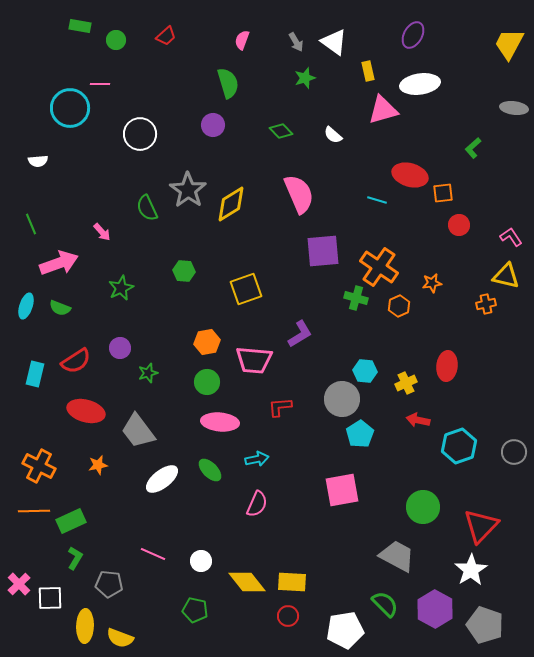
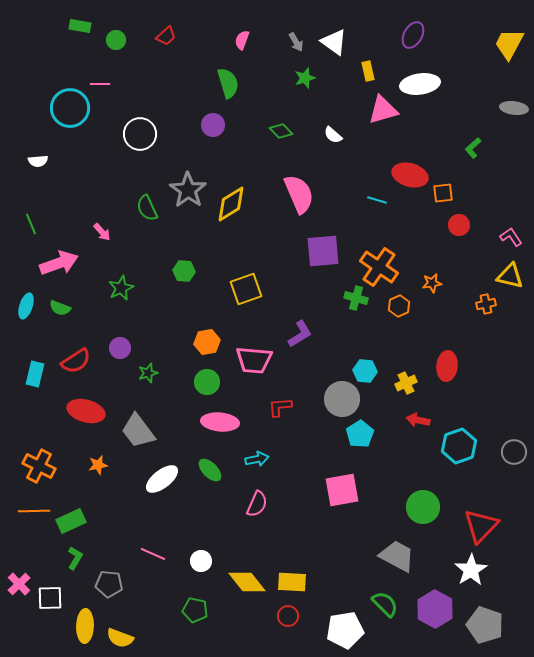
yellow triangle at (506, 276): moved 4 px right
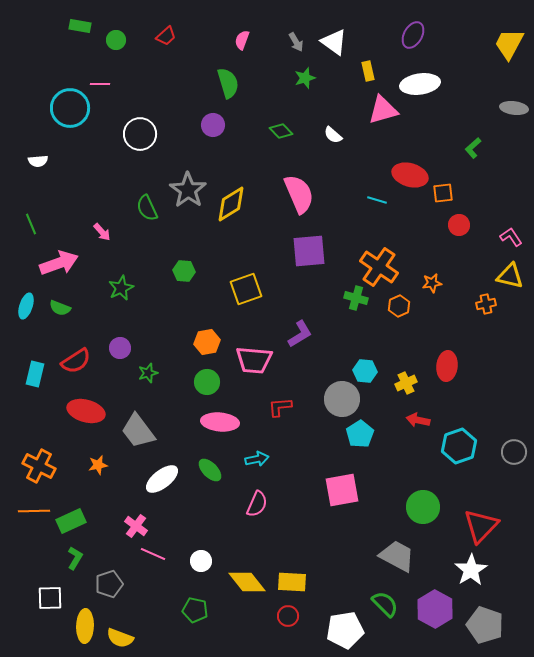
purple square at (323, 251): moved 14 px left
pink cross at (19, 584): moved 117 px right, 58 px up; rotated 10 degrees counterclockwise
gray pentagon at (109, 584): rotated 24 degrees counterclockwise
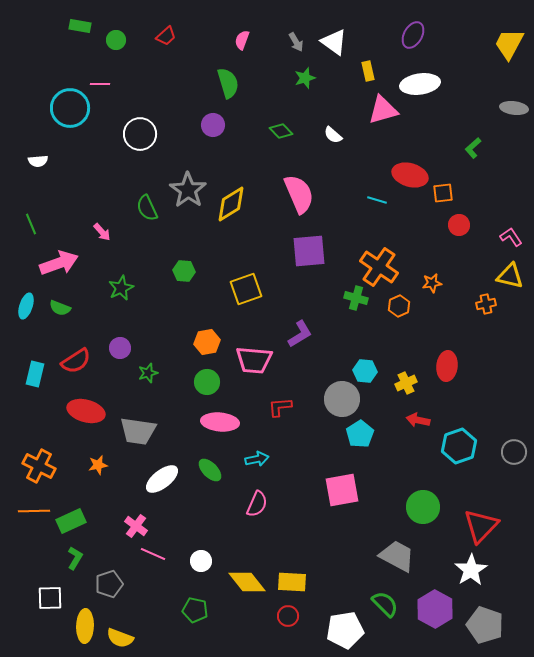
gray trapezoid at (138, 431): rotated 45 degrees counterclockwise
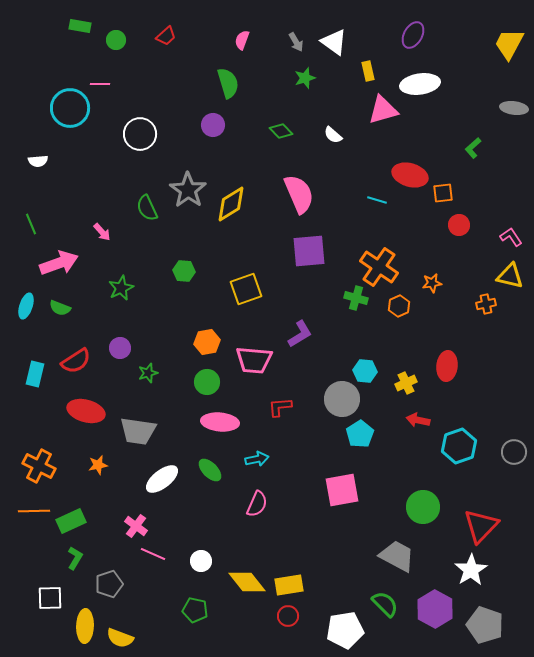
yellow rectangle at (292, 582): moved 3 px left, 3 px down; rotated 12 degrees counterclockwise
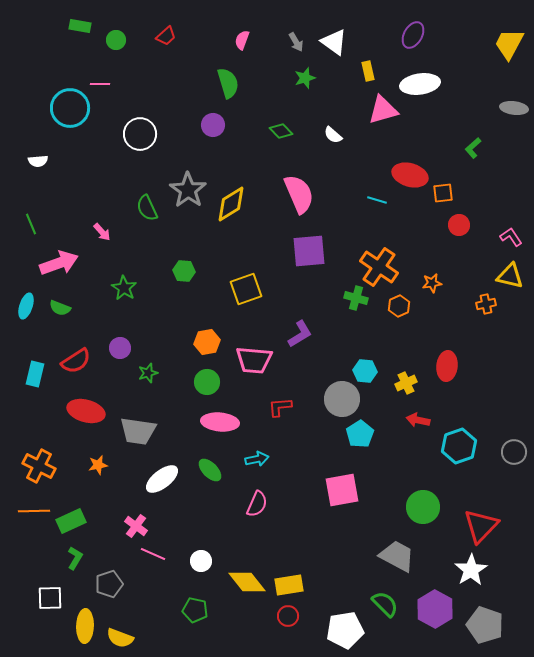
green star at (121, 288): moved 3 px right; rotated 15 degrees counterclockwise
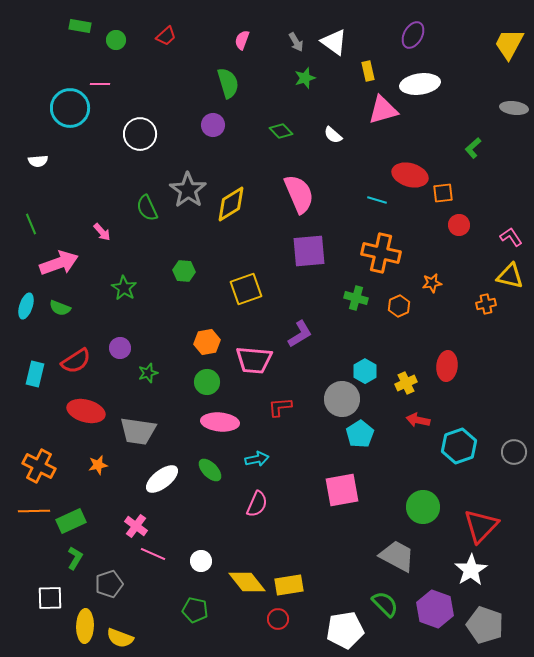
orange cross at (379, 267): moved 2 px right, 14 px up; rotated 21 degrees counterclockwise
cyan hexagon at (365, 371): rotated 25 degrees clockwise
purple hexagon at (435, 609): rotated 9 degrees counterclockwise
red circle at (288, 616): moved 10 px left, 3 px down
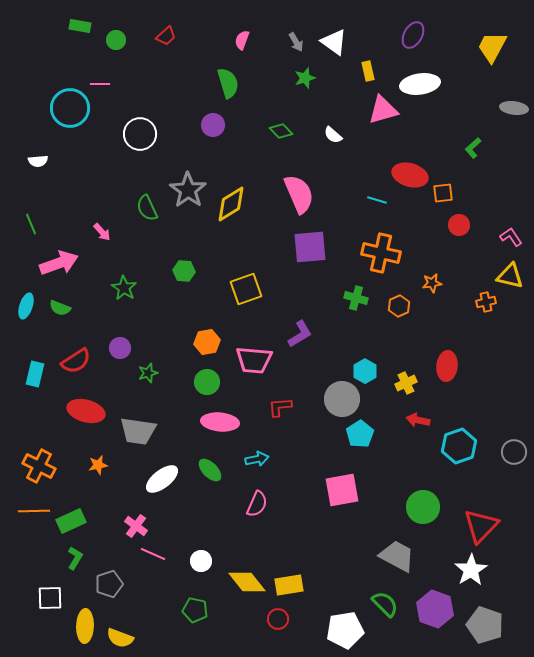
yellow trapezoid at (509, 44): moved 17 px left, 3 px down
purple square at (309, 251): moved 1 px right, 4 px up
orange cross at (486, 304): moved 2 px up
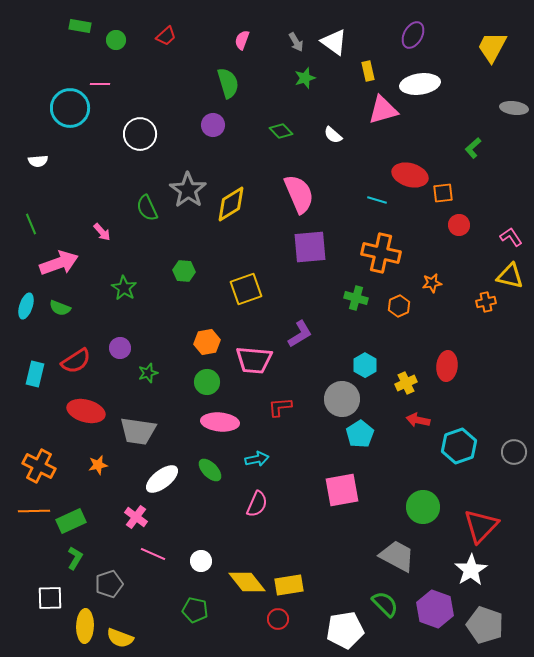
cyan hexagon at (365, 371): moved 6 px up
pink cross at (136, 526): moved 9 px up
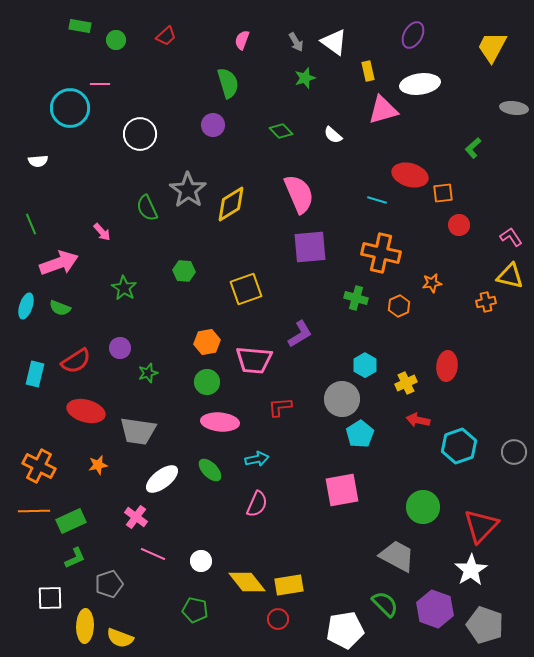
green L-shape at (75, 558): rotated 35 degrees clockwise
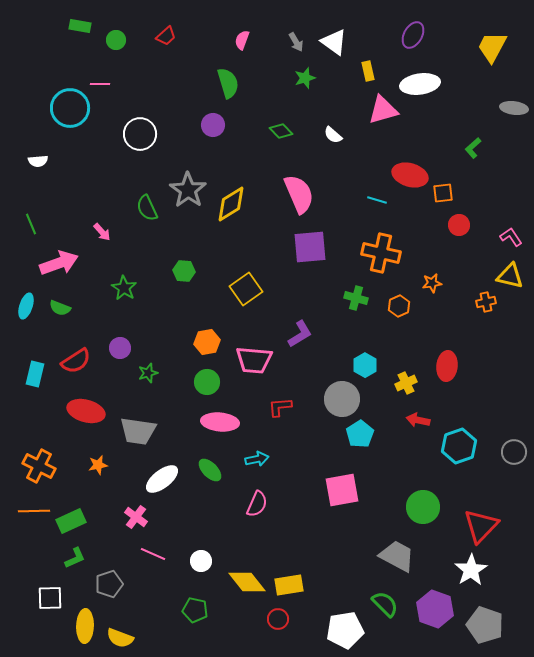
yellow square at (246, 289): rotated 16 degrees counterclockwise
